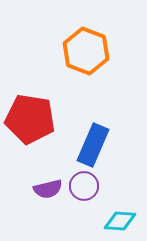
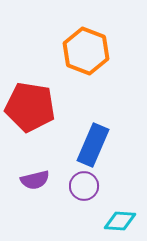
red pentagon: moved 12 px up
purple semicircle: moved 13 px left, 9 px up
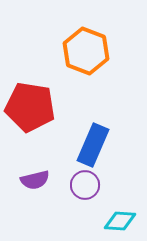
purple circle: moved 1 px right, 1 px up
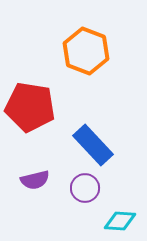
blue rectangle: rotated 66 degrees counterclockwise
purple circle: moved 3 px down
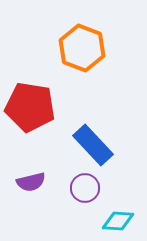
orange hexagon: moved 4 px left, 3 px up
purple semicircle: moved 4 px left, 2 px down
cyan diamond: moved 2 px left
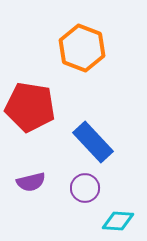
blue rectangle: moved 3 px up
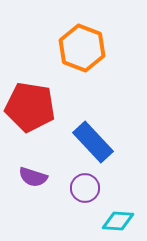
purple semicircle: moved 2 px right, 5 px up; rotated 32 degrees clockwise
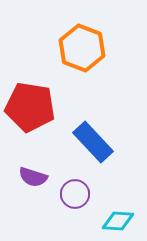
purple circle: moved 10 px left, 6 px down
